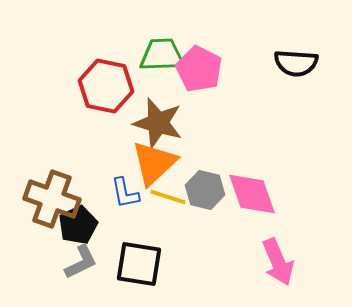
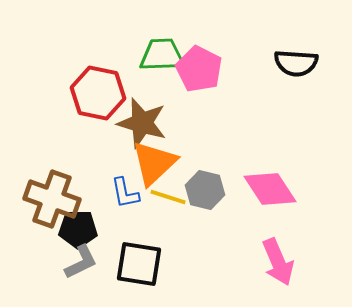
red hexagon: moved 8 px left, 7 px down
brown star: moved 16 px left
pink diamond: moved 18 px right, 5 px up; rotated 14 degrees counterclockwise
black pentagon: moved 4 px down; rotated 27 degrees clockwise
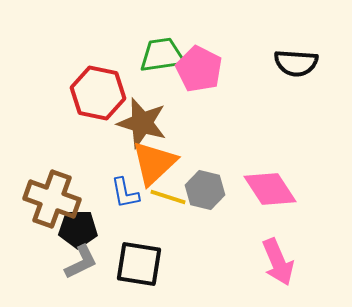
green trapezoid: rotated 6 degrees counterclockwise
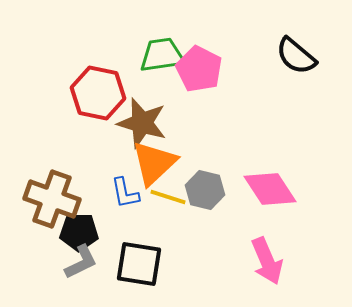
black semicircle: moved 7 px up; rotated 36 degrees clockwise
black pentagon: moved 1 px right, 3 px down
pink arrow: moved 11 px left, 1 px up
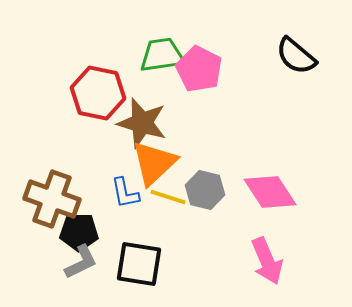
pink diamond: moved 3 px down
